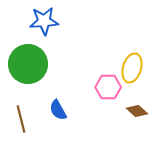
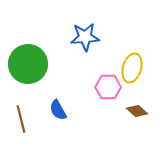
blue star: moved 41 px right, 16 px down
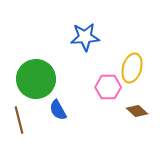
green circle: moved 8 px right, 15 px down
brown line: moved 2 px left, 1 px down
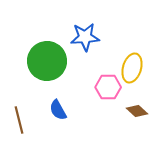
green circle: moved 11 px right, 18 px up
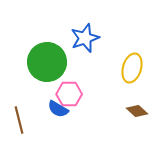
blue star: moved 1 px down; rotated 16 degrees counterclockwise
green circle: moved 1 px down
pink hexagon: moved 39 px left, 7 px down
blue semicircle: moved 1 px up; rotated 30 degrees counterclockwise
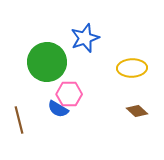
yellow ellipse: rotated 72 degrees clockwise
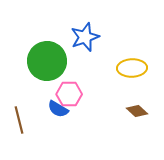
blue star: moved 1 px up
green circle: moved 1 px up
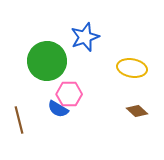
yellow ellipse: rotated 12 degrees clockwise
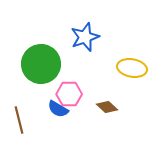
green circle: moved 6 px left, 3 px down
brown diamond: moved 30 px left, 4 px up
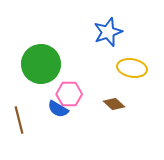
blue star: moved 23 px right, 5 px up
brown diamond: moved 7 px right, 3 px up
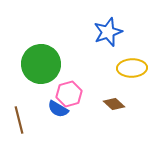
yellow ellipse: rotated 12 degrees counterclockwise
pink hexagon: rotated 15 degrees counterclockwise
